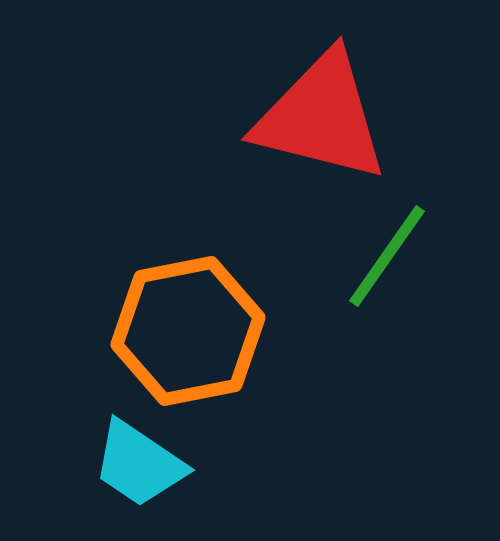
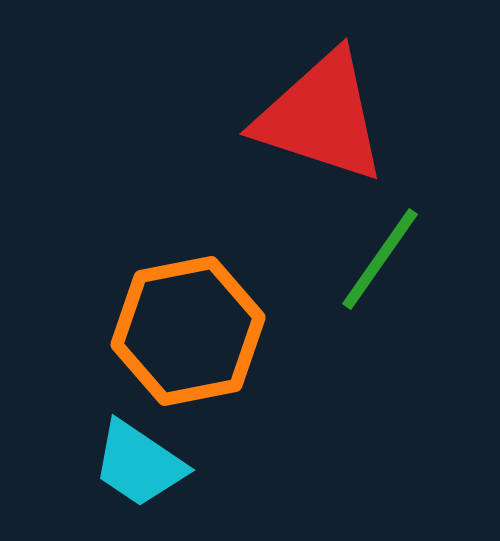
red triangle: rotated 4 degrees clockwise
green line: moved 7 px left, 3 px down
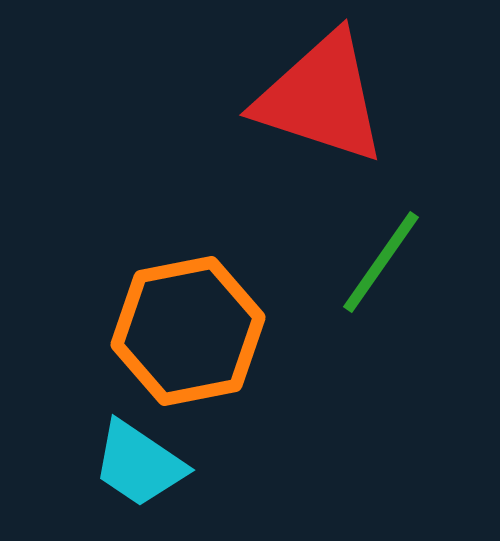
red triangle: moved 19 px up
green line: moved 1 px right, 3 px down
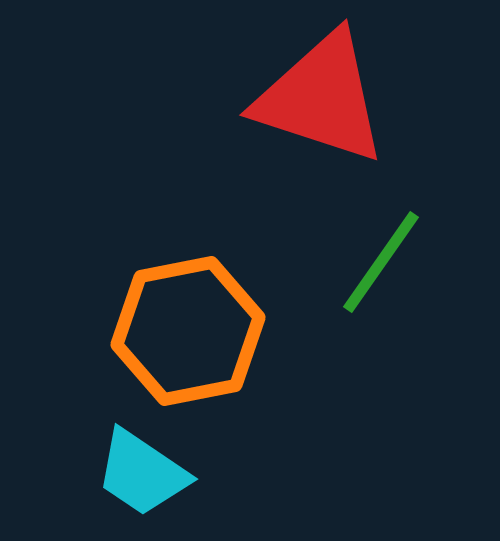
cyan trapezoid: moved 3 px right, 9 px down
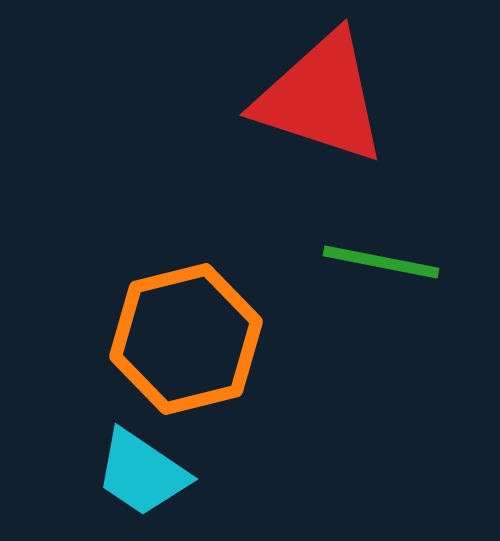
green line: rotated 66 degrees clockwise
orange hexagon: moved 2 px left, 8 px down; rotated 3 degrees counterclockwise
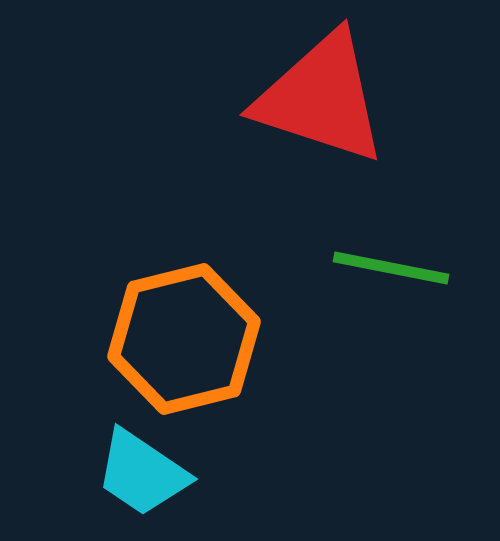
green line: moved 10 px right, 6 px down
orange hexagon: moved 2 px left
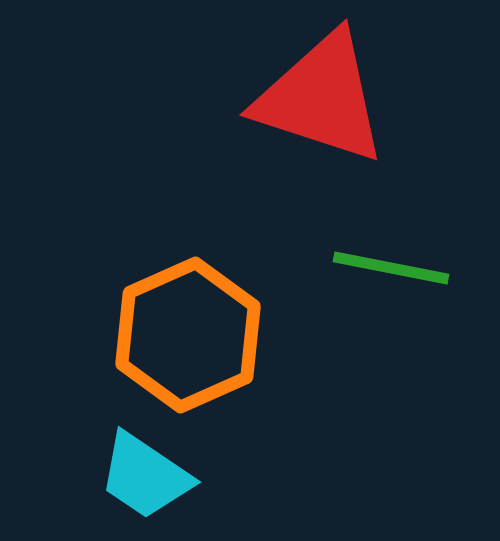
orange hexagon: moved 4 px right, 4 px up; rotated 10 degrees counterclockwise
cyan trapezoid: moved 3 px right, 3 px down
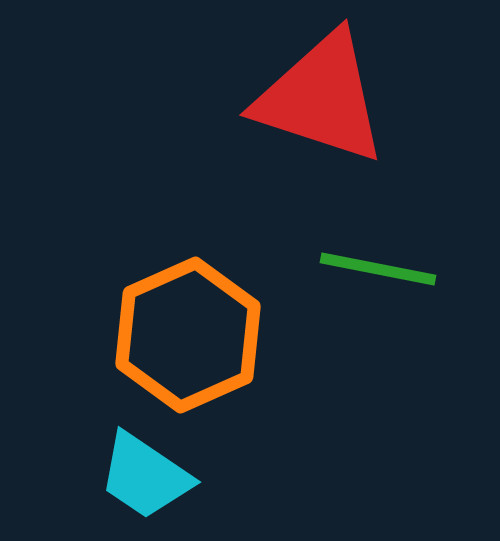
green line: moved 13 px left, 1 px down
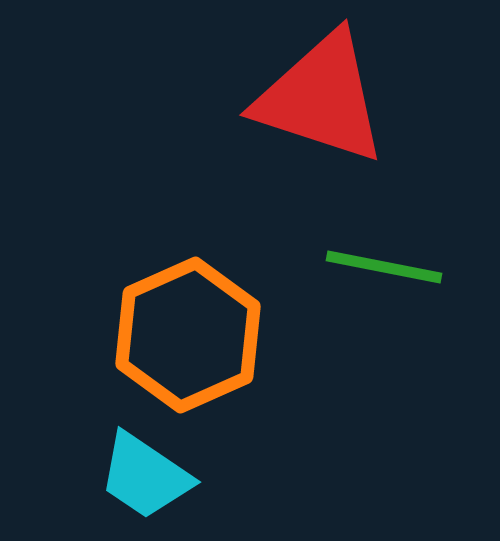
green line: moved 6 px right, 2 px up
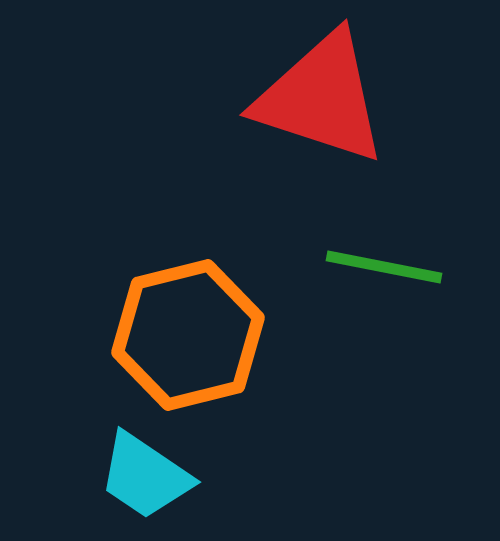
orange hexagon: rotated 10 degrees clockwise
